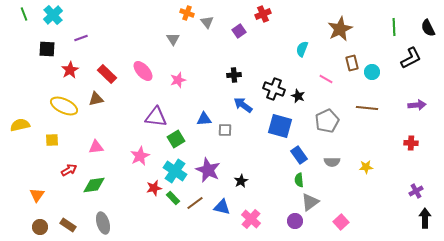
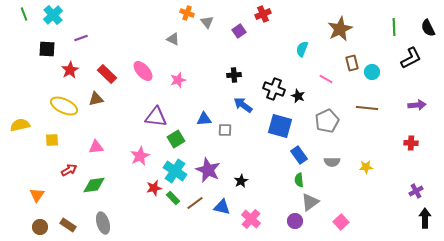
gray triangle at (173, 39): rotated 32 degrees counterclockwise
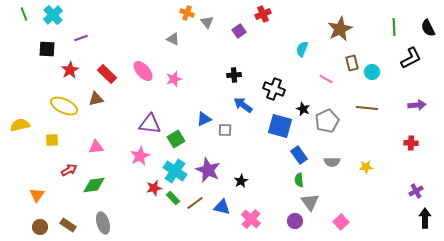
pink star at (178, 80): moved 4 px left, 1 px up
black star at (298, 96): moved 5 px right, 13 px down
purple triangle at (156, 117): moved 6 px left, 7 px down
blue triangle at (204, 119): rotated 21 degrees counterclockwise
gray triangle at (310, 202): rotated 30 degrees counterclockwise
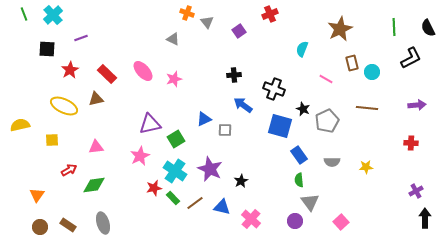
red cross at (263, 14): moved 7 px right
purple triangle at (150, 124): rotated 20 degrees counterclockwise
purple star at (208, 170): moved 2 px right, 1 px up
